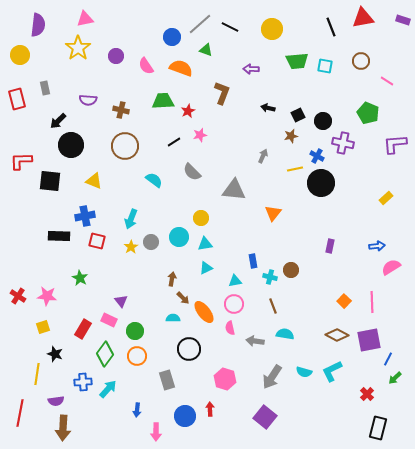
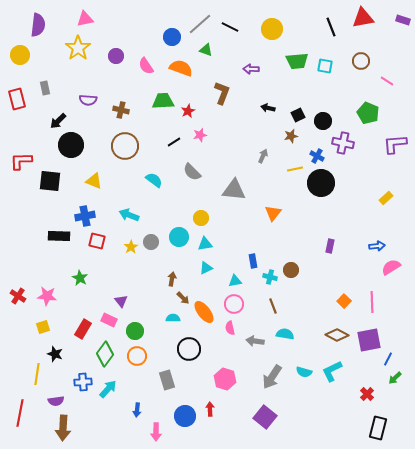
cyan arrow at (131, 219): moved 2 px left, 4 px up; rotated 90 degrees clockwise
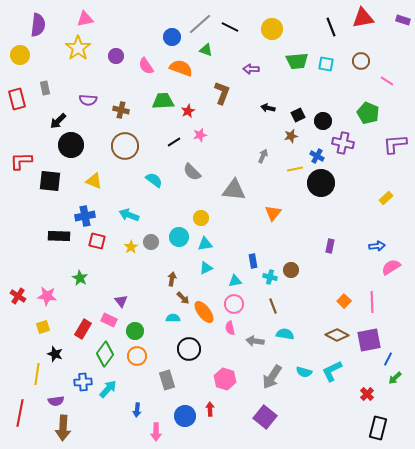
cyan square at (325, 66): moved 1 px right, 2 px up
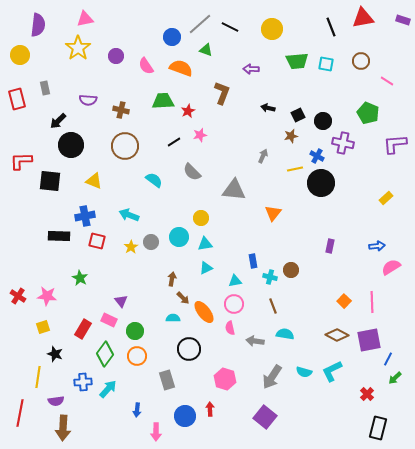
yellow line at (37, 374): moved 1 px right, 3 px down
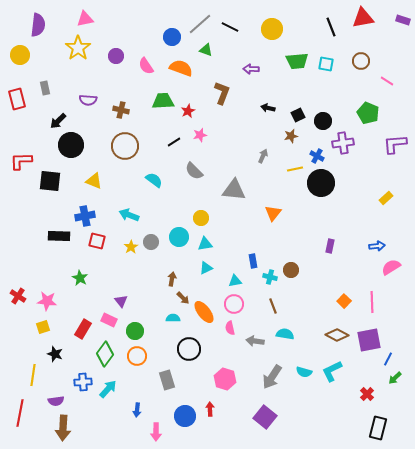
purple cross at (343, 143): rotated 20 degrees counterclockwise
gray semicircle at (192, 172): moved 2 px right, 1 px up
pink star at (47, 296): moved 5 px down
yellow line at (38, 377): moved 5 px left, 2 px up
